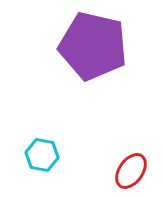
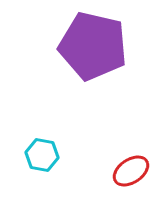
red ellipse: rotated 21 degrees clockwise
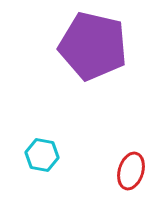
red ellipse: rotated 39 degrees counterclockwise
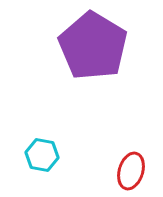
purple pentagon: rotated 18 degrees clockwise
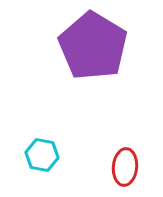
red ellipse: moved 6 px left, 4 px up; rotated 12 degrees counterclockwise
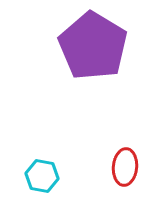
cyan hexagon: moved 21 px down
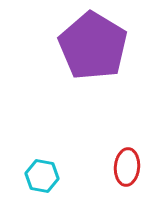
red ellipse: moved 2 px right
